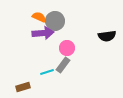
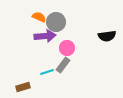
gray circle: moved 1 px right, 1 px down
purple arrow: moved 2 px right, 3 px down
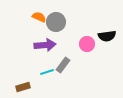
purple arrow: moved 9 px down
pink circle: moved 20 px right, 4 px up
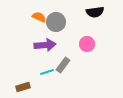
black semicircle: moved 12 px left, 24 px up
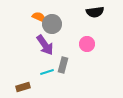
gray circle: moved 4 px left, 2 px down
purple arrow: rotated 60 degrees clockwise
gray rectangle: rotated 21 degrees counterclockwise
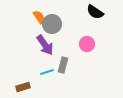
black semicircle: rotated 42 degrees clockwise
orange semicircle: rotated 32 degrees clockwise
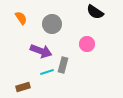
orange semicircle: moved 18 px left, 1 px down
purple arrow: moved 4 px left, 6 px down; rotated 35 degrees counterclockwise
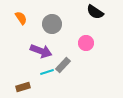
pink circle: moved 1 px left, 1 px up
gray rectangle: rotated 28 degrees clockwise
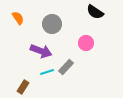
orange semicircle: moved 3 px left
gray rectangle: moved 3 px right, 2 px down
brown rectangle: rotated 40 degrees counterclockwise
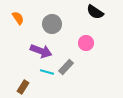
cyan line: rotated 32 degrees clockwise
